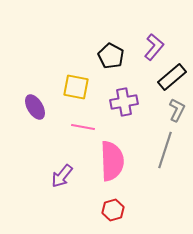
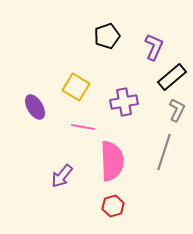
purple L-shape: rotated 16 degrees counterclockwise
black pentagon: moved 4 px left, 20 px up; rotated 25 degrees clockwise
yellow square: rotated 20 degrees clockwise
gray line: moved 1 px left, 2 px down
red hexagon: moved 4 px up
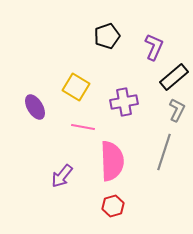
black rectangle: moved 2 px right
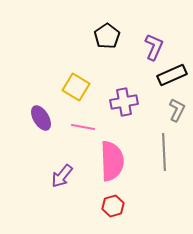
black pentagon: rotated 15 degrees counterclockwise
black rectangle: moved 2 px left, 2 px up; rotated 16 degrees clockwise
purple ellipse: moved 6 px right, 11 px down
gray line: rotated 21 degrees counterclockwise
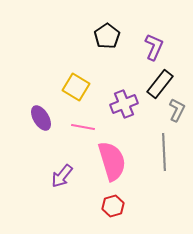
black rectangle: moved 12 px left, 9 px down; rotated 28 degrees counterclockwise
purple cross: moved 2 px down; rotated 12 degrees counterclockwise
pink semicircle: rotated 15 degrees counterclockwise
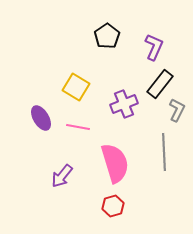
pink line: moved 5 px left
pink semicircle: moved 3 px right, 2 px down
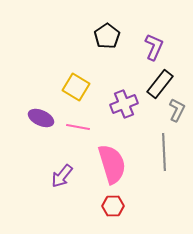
purple ellipse: rotated 35 degrees counterclockwise
pink semicircle: moved 3 px left, 1 px down
red hexagon: rotated 15 degrees clockwise
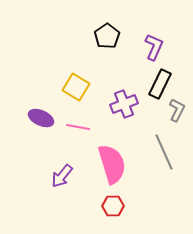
black rectangle: rotated 12 degrees counterclockwise
gray line: rotated 21 degrees counterclockwise
